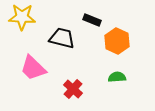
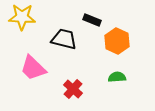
black trapezoid: moved 2 px right, 1 px down
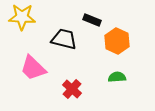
red cross: moved 1 px left
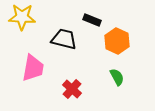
pink trapezoid: rotated 124 degrees counterclockwise
green semicircle: rotated 66 degrees clockwise
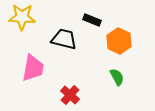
orange hexagon: moved 2 px right
red cross: moved 2 px left, 6 px down
